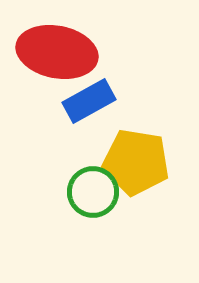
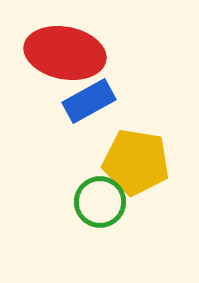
red ellipse: moved 8 px right, 1 px down
green circle: moved 7 px right, 10 px down
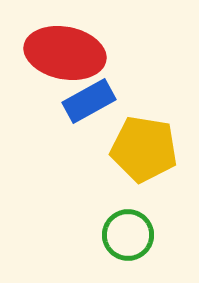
yellow pentagon: moved 8 px right, 13 px up
green circle: moved 28 px right, 33 px down
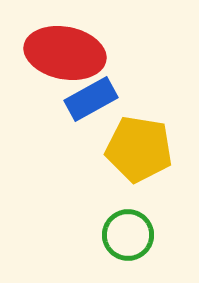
blue rectangle: moved 2 px right, 2 px up
yellow pentagon: moved 5 px left
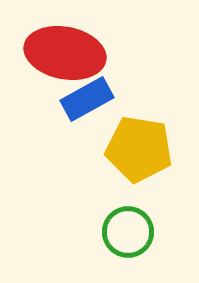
blue rectangle: moved 4 px left
green circle: moved 3 px up
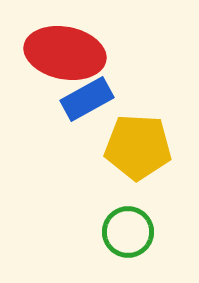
yellow pentagon: moved 1 px left, 2 px up; rotated 6 degrees counterclockwise
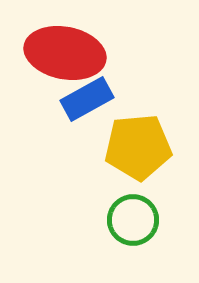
yellow pentagon: rotated 8 degrees counterclockwise
green circle: moved 5 px right, 12 px up
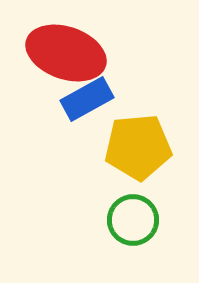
red ellipse: moved 1 px right; rotated 8 degrees clockwise
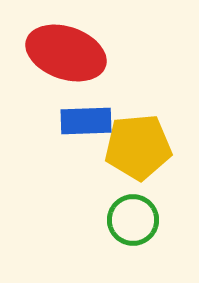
blue rectangle: moved 1 px left, 22 px down; rotated 27 degrees clockwise
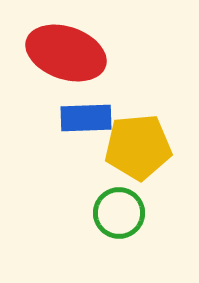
blue rectangle: moved 3 px up
green circle: moved 14 px left, 7 px up
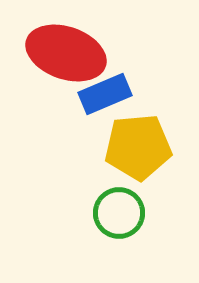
blue rectangle: moved 19 px right, 24 px up; rotated 21 degrees counterclockwise
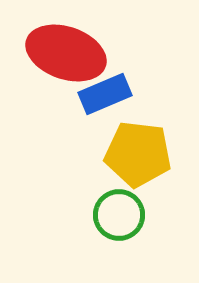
yellow pentagon: moved 7 px down; rotated 12 degrees clockwise
green circle: moved 2 px down
